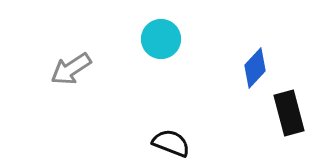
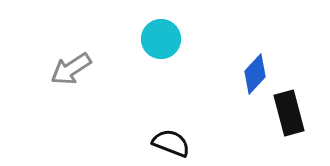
blue diamond: moved 6 px down
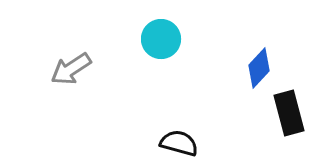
blue diamond: moved 4 px right, 6 px up
black semicircle: moved 8 px right; rotated 6 degrees counterclockwise
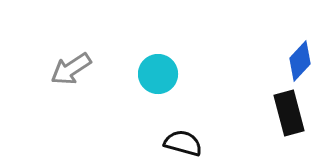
cyan circle: moved 3 px left, 35 px down
blue diamond: moved 41 px right, 7 px up
black semicircle: moved 4 px right
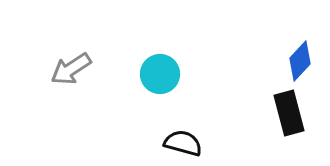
cyan circle: moved 2 px right
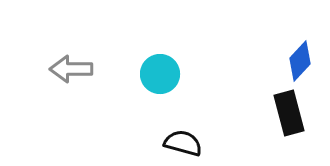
gray arrow: rotated 33 degrees clockwise
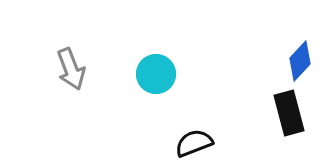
gray arrow: rotated 111 degrees counterclockwise
cyan circle: moved 4 px left
black semicircle: moved 11 px right; rotated 36 degrees counterclockwise
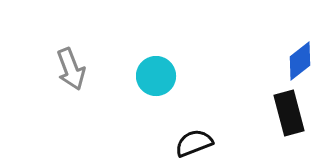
blue diamond: rotated 9 degrees clockwise
cyan circle: moved 2 px down
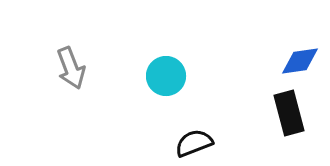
blue diamond: rotated 30 degrees clockwise
gray arrow: moved 1 px up
cyan circle: moved 10 px right
